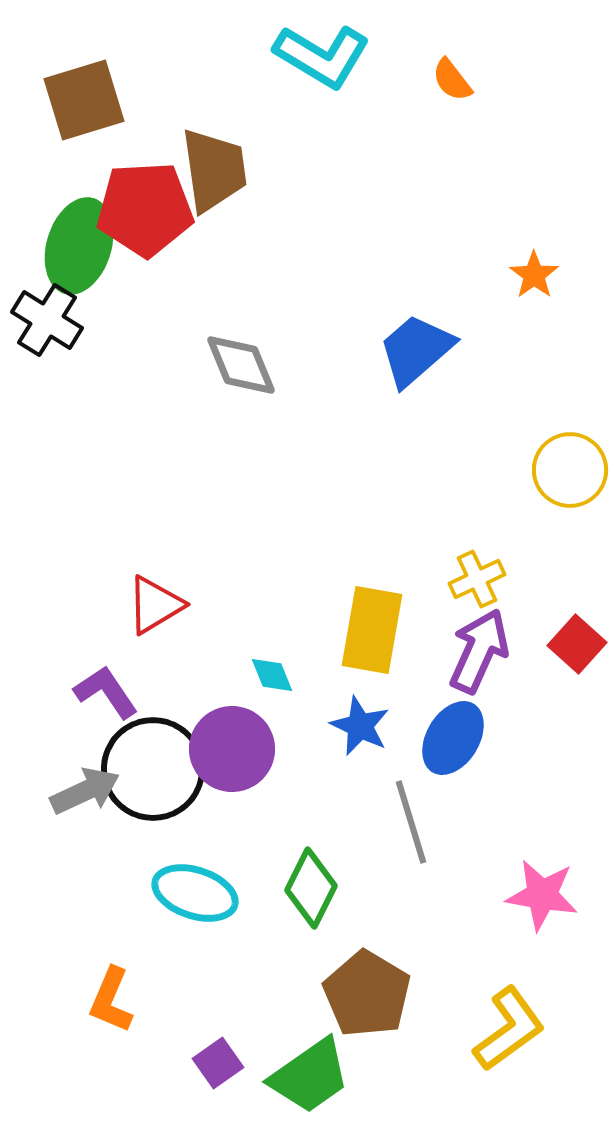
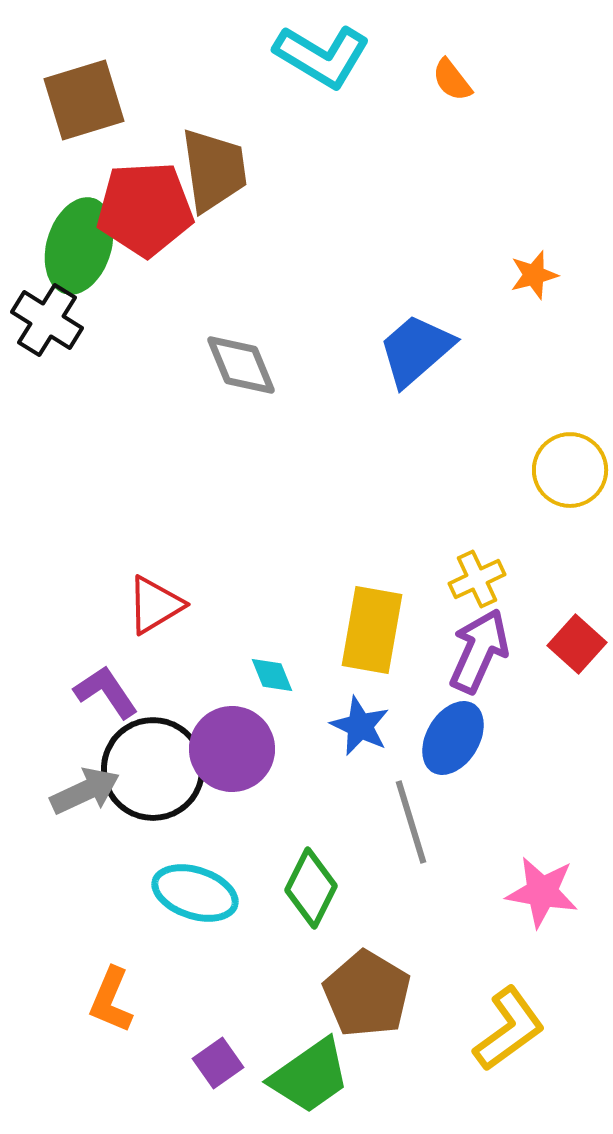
orange star: rotated 21 degrees clockwise
pink star: moved 3 px up
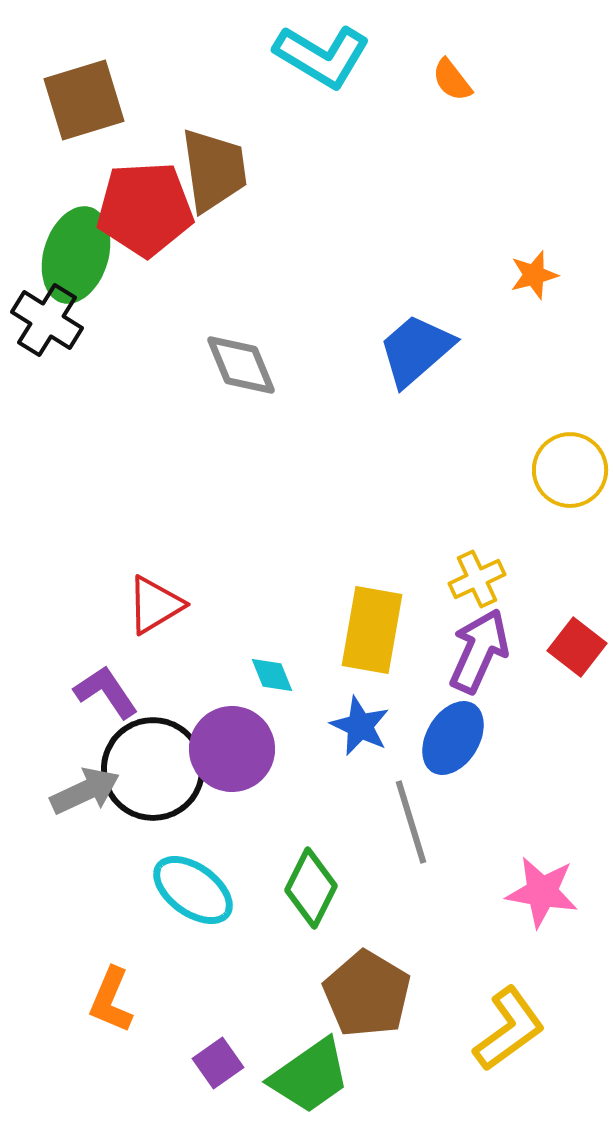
green ellipse: moved 3 px left, 9 px down
red square: moved 3 px down; rotated 4 degrees counterclockwise
cyan ellipse: moved 2 px left, 3 px up; rotated 18 degrees clockwise
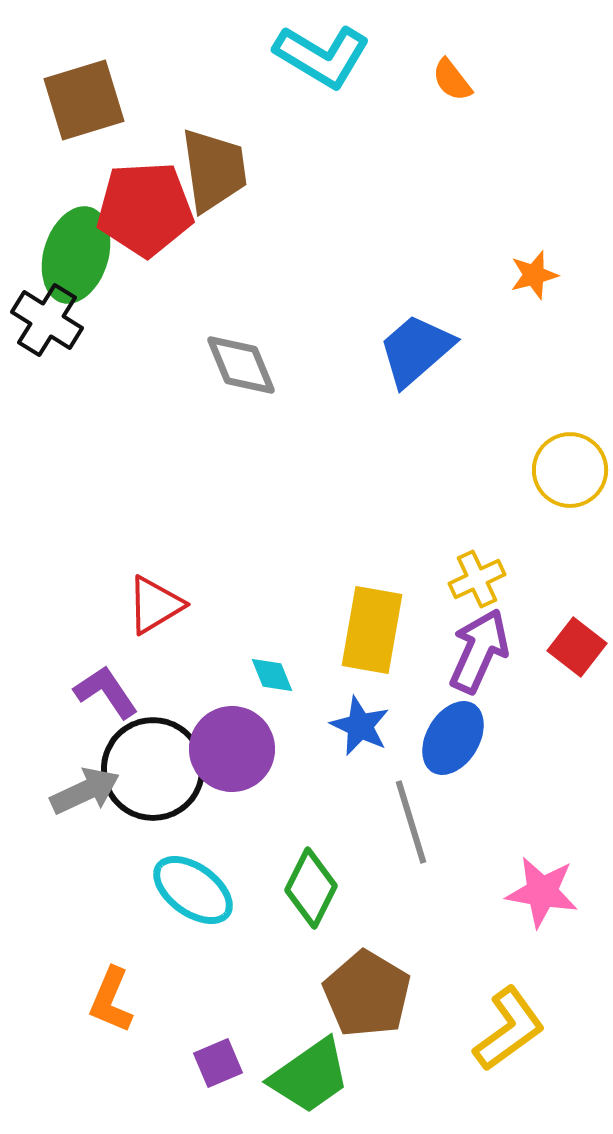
purple square: rotated 12 degrees clockwise
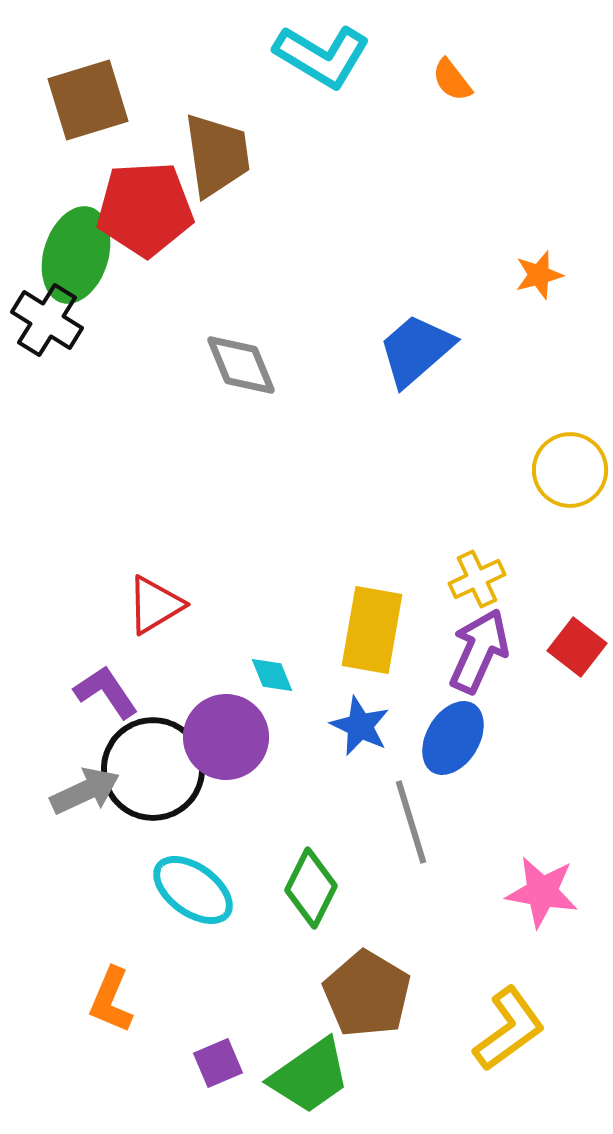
brown square: moved 4 px right
brown trapezoid: moved 3 px right, 15 px up
orange star: moved 5 px right
purple circle: moved 6 px left, 12 px up
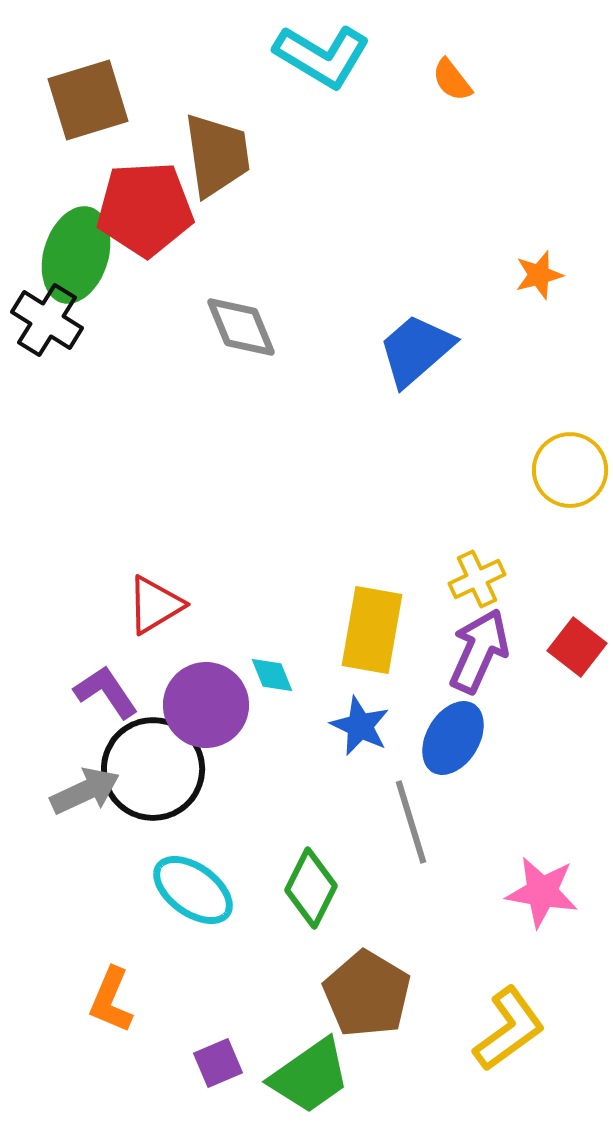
gray diamond: moved 38 px up
purple circle: moved 20 px left, 32 px up
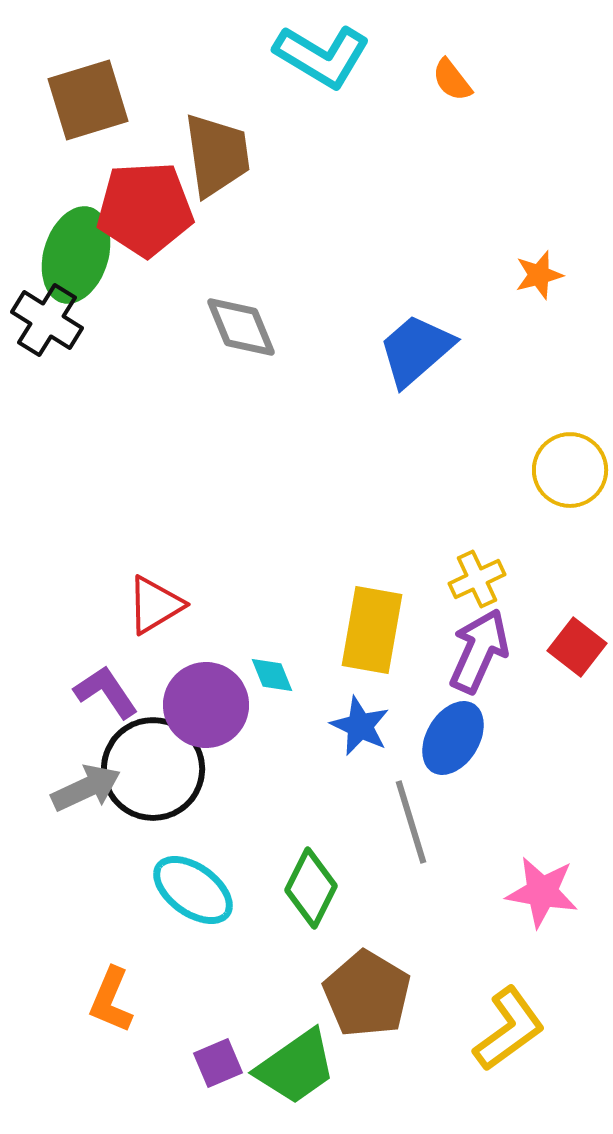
gray arrow: moved 1 px right, 3 px up
green trapezoid: moved 14 px left, 9 px up
